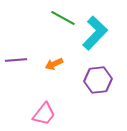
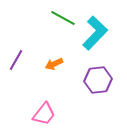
purple line: rotated 55 degrees counterclockwise
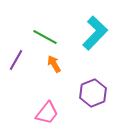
green line: moved 18 px left, 19 px down
orange arrow: rotated 84 degrees clockwise
purple hexagon: moved 5 px left, 13 px down; rotated 16 degrees counterclockwise
pink trapezoid: moved 3 px right, 1 px up
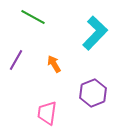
green line: moved 12 px left, 20 px up
pink trapezoid: rotated 150 degrees clockwise
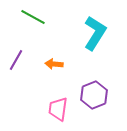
cyan L-shape: rotated 12 degrees counterclockwise
orange arrow: rotated 54 degrees counterclockwise
purple hexagon: moved 1 px right, 2 px down
pink trapezoid: moved 11 px right, 4 px up
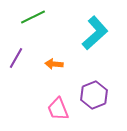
green line: rotated 55 degrees counterclockwise
cyan L-shape: rotated 16 degrees clockwise
purple line: moved 2 px up
pink trapezoid: rotated 30 degrees counterclockwise
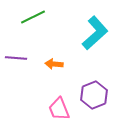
purple line: rotated 65 degrees clockwise
pink trapezoid: moved 1 px right
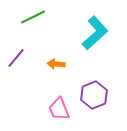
purple line: rotated 55 degrees counterclockwise
orange arrow: moved 2 px right
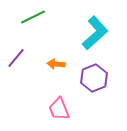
purple hexagon: moved 17 px up
